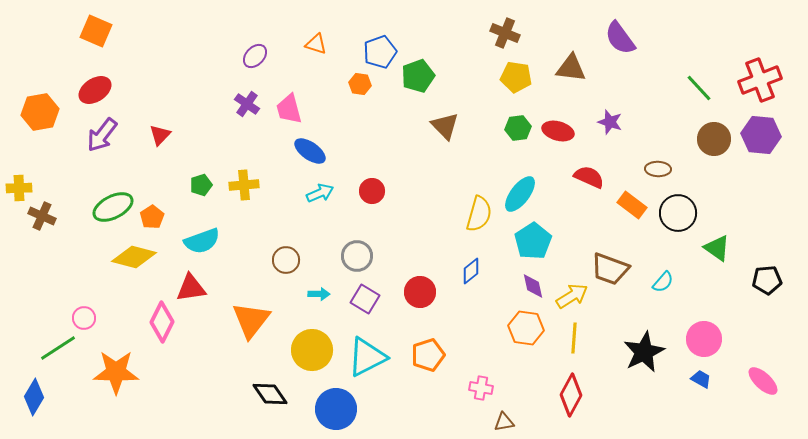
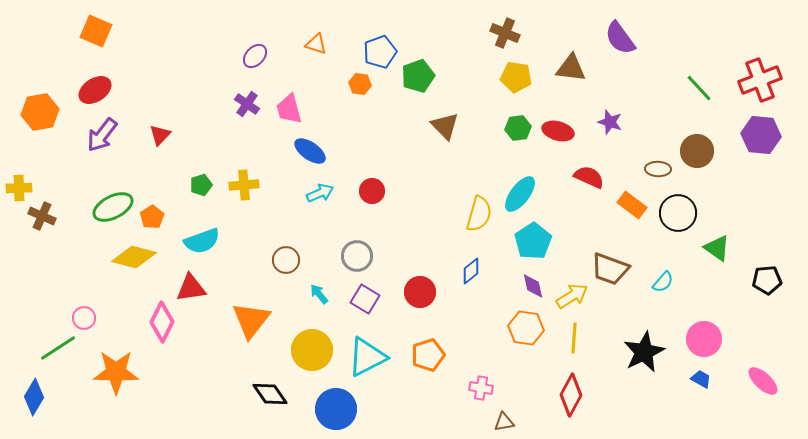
brown circle at (714, 139): moved 17 px left, 12 px down
cyan arrow at (319, 294): rotated 130 degrees counterclockwise
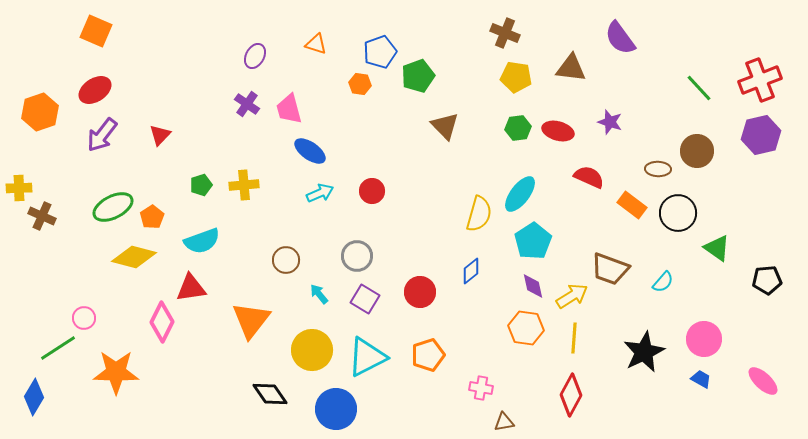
purple ellipse at (255, 56): rotated 15 degrees counterclockwise
orange hexagon at (40, 112): rotated 9 degrees counterclockwise
purple hexagon at (761, 135): rotated 18 degrees counterclockwise
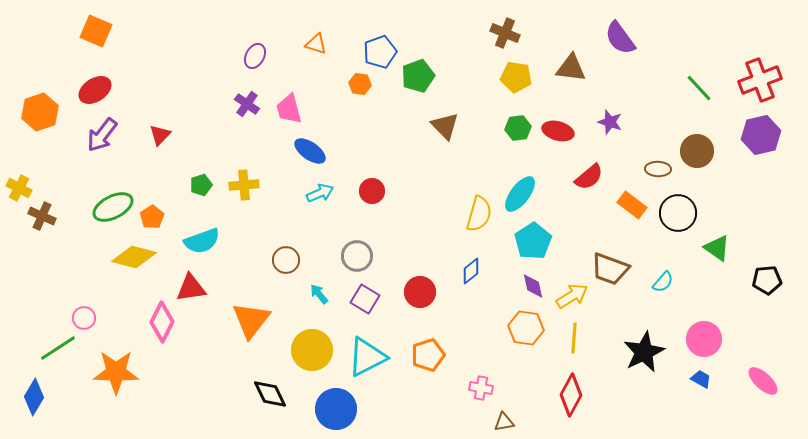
red semicircle at (589, 177): rotated 116 degrees clockwise
yellow cross at (19, 188): rotated 30 degrees clockwise
black diamond at (270, 394): rotated 9 degrees clockwise
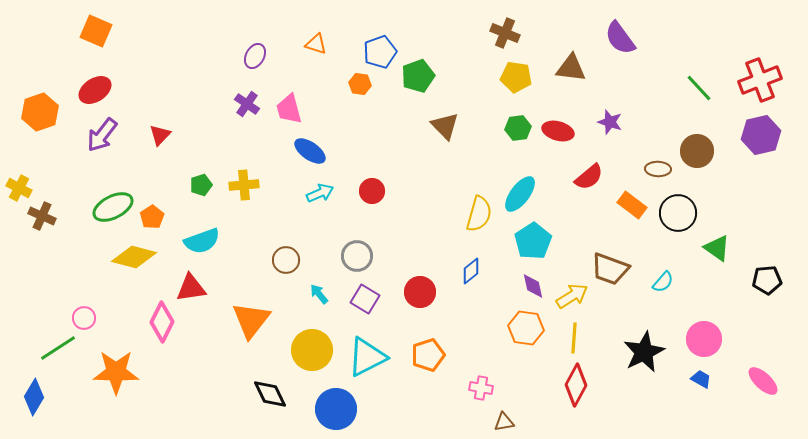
red diamond at (571, 395): moved 5 px right, 10 px up
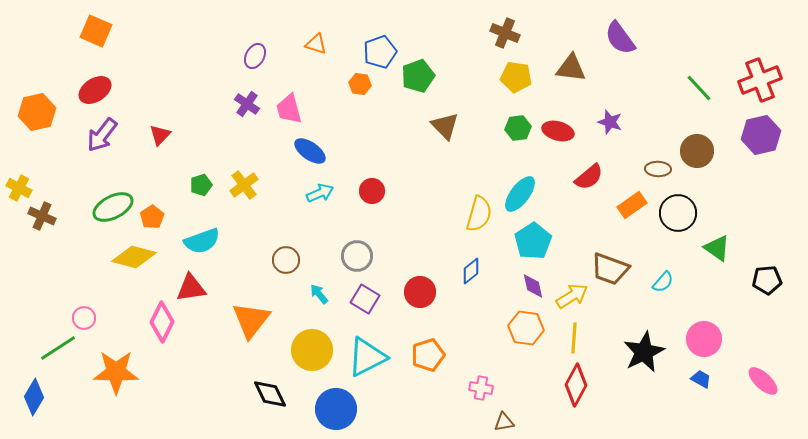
orange hexagon at (40, 112): moved 3 px left; rotated 6 degrees clockwise
yellow cross at (244, 185): rotated 32 degrees counterclockwise
orange rectangle at (632, 205): rotated 72 degrees counterclockwise
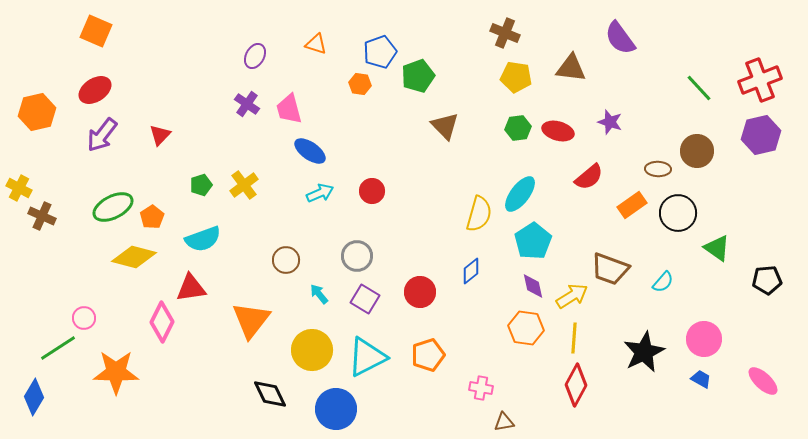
cyan semicircle at (202, 241): moved 1 px right, 2 px up
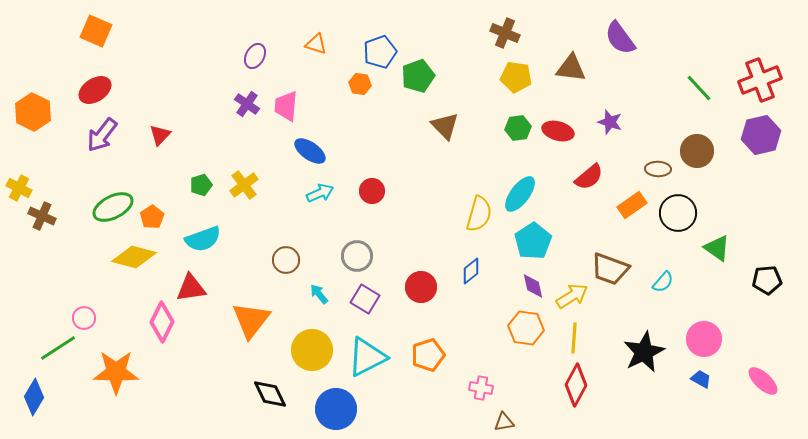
pink trapezoid at (289, 109): moved 3 px left, 3 px up; rotated 20 degrees clockwise
orange hexagon at (37, 112): moved 4 px left; rotated 21 degrees counterclockwise
red circle at (420, 292): moved 1 px right, 5 px up
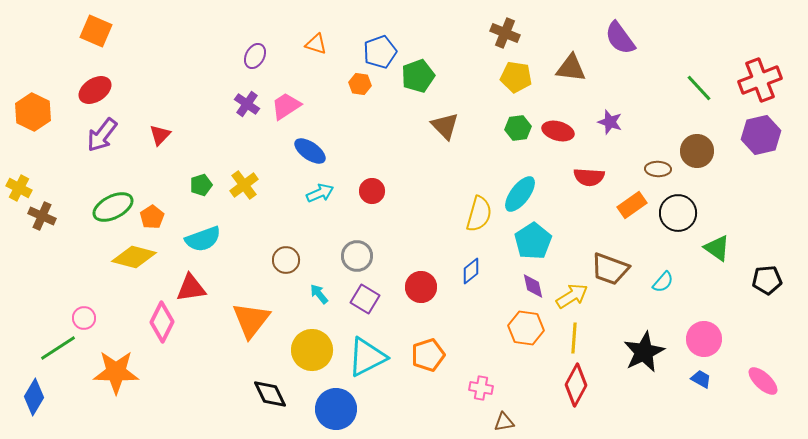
pink trapezoid at (286, 106): rotated 52 degrees clockwise
red semicircle at (589, 177): rotated 44 degrees clockwise
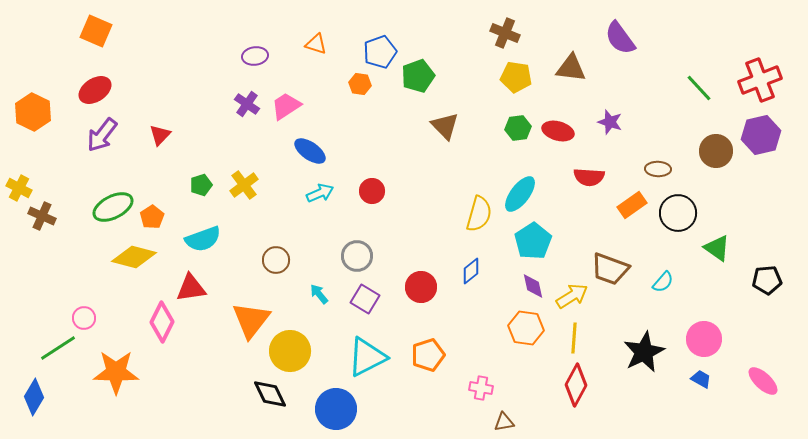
purple ellipse at (255, 56): rotated 55 degrees clockwise
brown circle at (697, 151): moved 19 px right
brown circle at (286, 260): moved 10 px left
yellow circle at (312, 350): moved 22 px left, 1 px down
